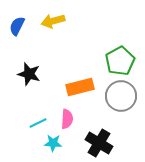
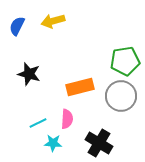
green pentagon: moved 5 px right; rotated 20 degrees clockwise
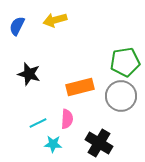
yellow arrow: moved 2 px right, 1 px up
green pentagon: moved 1 px down
cyan star: moved 1 px down
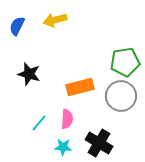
cyan line: moved 1 px right; rotated 24 degrees counterclockwise
cyan star: moved 10 px right, 3 px down
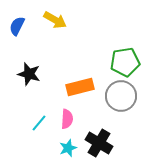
yellow arrow: rotated 135 degrees counterclockwise
cyan star: moved 5 px right, 1 px down; rotated 24 degrees counterclockwise
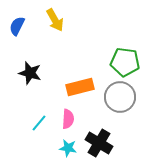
yellow arrow: rotated 30 degrees clockwise
green pentagon: rotated 16 degrees clockwise
black star: moved 1 px right, 1 px up
gray circle: moved 1 px left, 1 px down
pink semicircle: moved 1 px right
cyan star: rotated 30 degrees clockwise
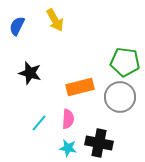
black cross: rotated 20 degrees counterclockwise
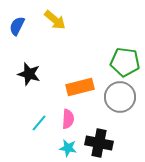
yellow arrow: rotated 20 degrees counterclockwise
black star: moved 1 px left, 1 px down
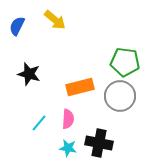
gray circle: moved 1 px up
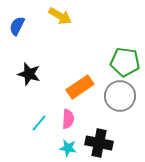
yellow arrow: moved 5 px right, 4 px up; rotated 10 degrees counterclockwise
orange rectangle: rotated 20 degrees counterclockwise
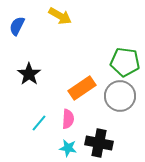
black star: rotated 20 degrees clockwise
orange rectangle: moved 2 px right, 1 px down
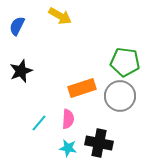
black star: moved 8 px left, 3 px up; rotated 15 degrees clockwise
orange rectangle: rotated 16 degrees clockwise
